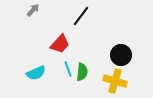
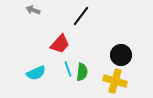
gray arrow: rotated 112 degrees counterclockwise
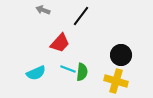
gray arrow: moved 10 px right
red trapezoid: moved 1 px up
cyan line: rotated 49 degrees counterclockwise
yellow cross: moved 1 px right
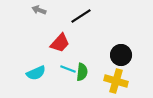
gray arrow: moved 4 px left
black line: rotated 20 degrees clockwise
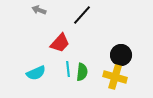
black line: moved 1 px right, 1 px up; rotated 15 degrees counterclockwise
cyan line: rotated 63 degrees clockwise
yellow cross: moved 1 px left, 4 px up
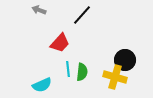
black circle: moved 4 px right, 5 px down
cyan semicircle: moved 6 px right, 12 px down
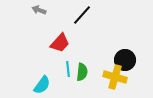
cyan semicircle: rotated 30 degrees counterclockwise
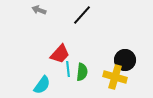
red trapezoid: moved 11 px down
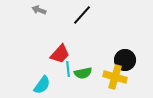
green semicircle: moved 1 px right, 1 px down; rotated 72 degrees clockwise
